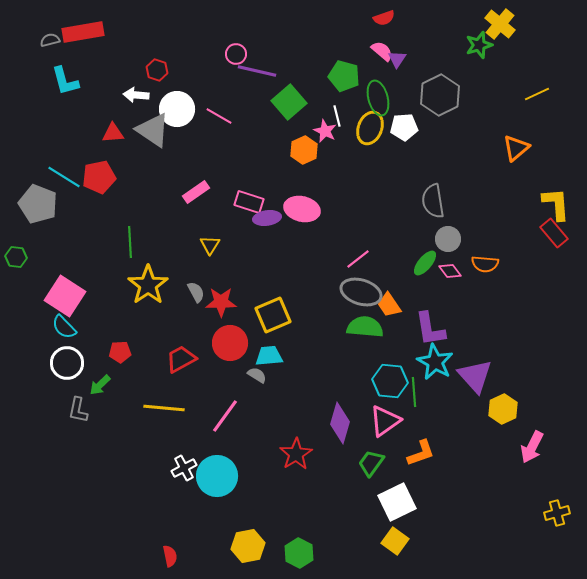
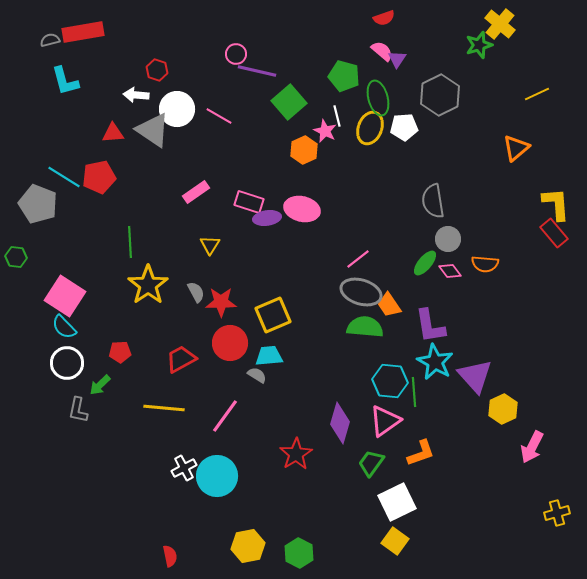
purple L-shape at (430, 329): moved 3 px up
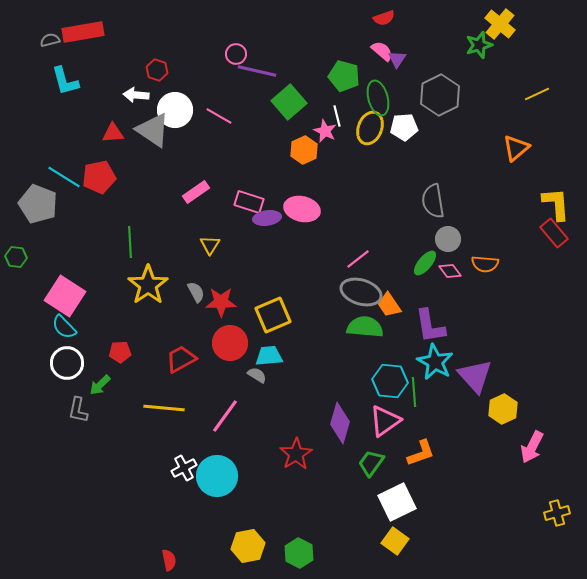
white circle at (177, 109): moved 2 px left, 1 px down
red semicircle at (170, 556): moved 1 px left, 4 px down
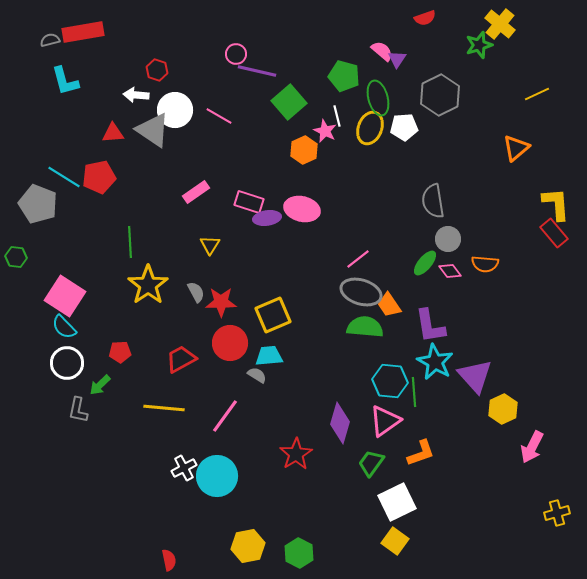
red semicircle at (384, 18): moved 41 px right
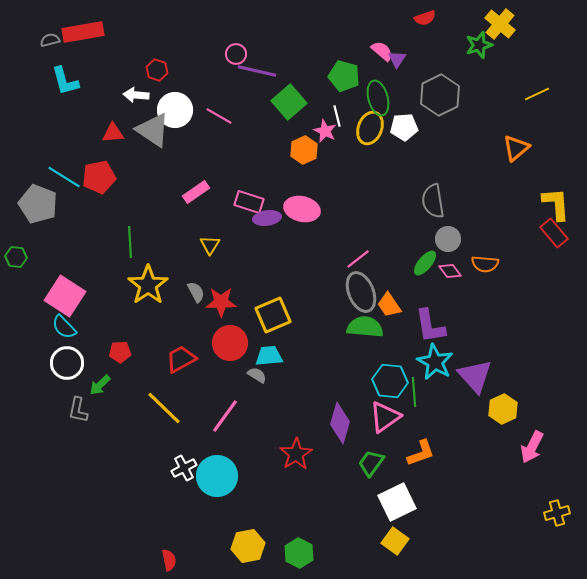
gray ellipse at (361, 292): rotated 51 degrees clockwise
yellow line at (164, 408): rotated 39 degrees clockwise
pink triangle at (385, 421): moved 4 px up
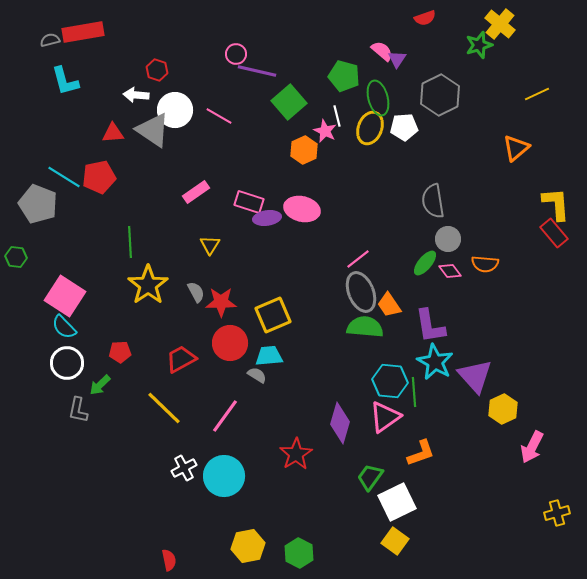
green trapezoid at (371, 463): moved 1 px left, 14 px down
cyan circle at (217, 476): moved 7 px right
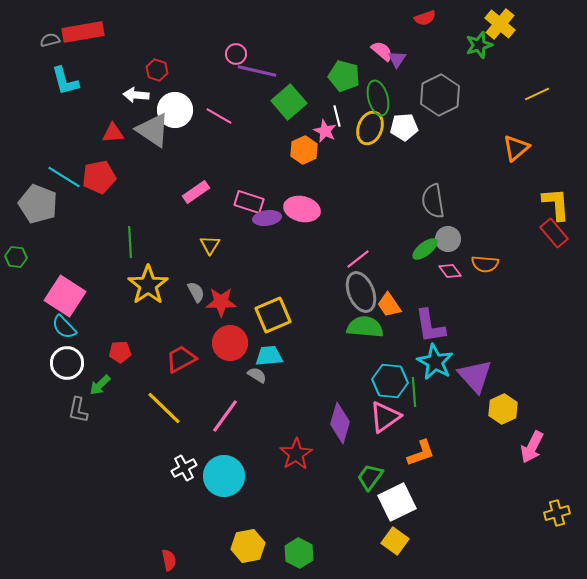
green ellipse at (425, 263): moved 14 px up; rotated 12 degrees clockwise
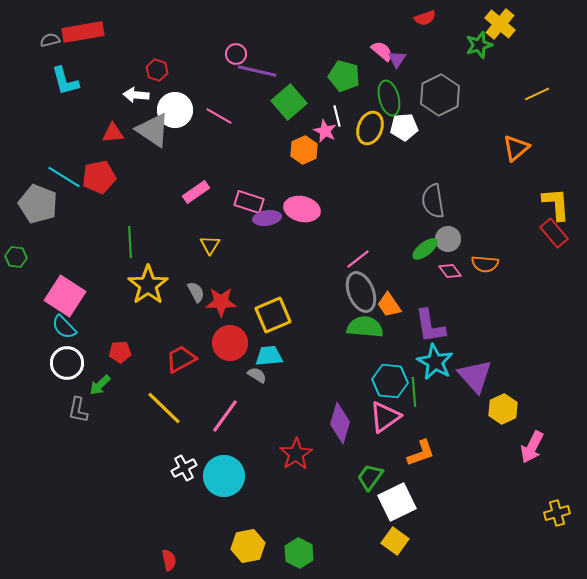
green ellipse at (378, 98): moved 11 px right
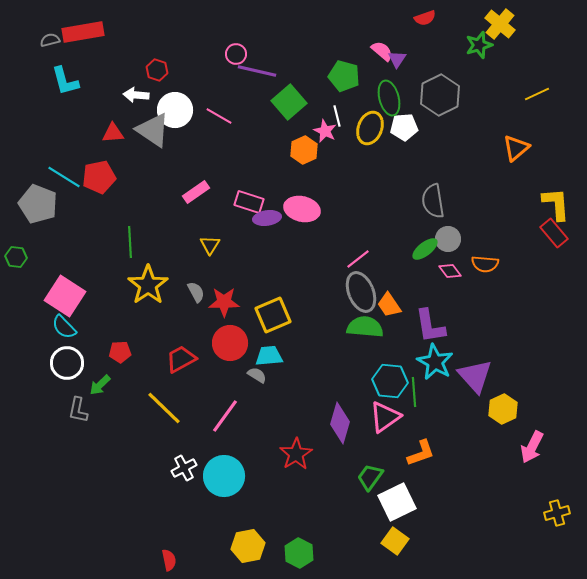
red star at (221, 302): moved 3 px right
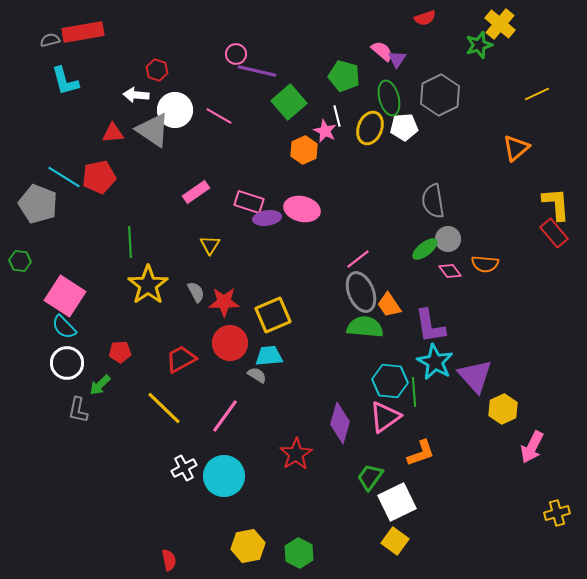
green hexagon at (16, 257): moved 4 px right, 4 px down
